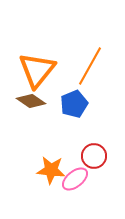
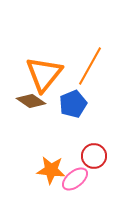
orange triangle: moved 7 px right, 4 px down
blue pentagon: moved 1 px left
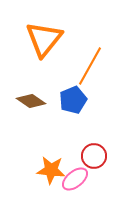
orange triangle: moved 35 px up
blue pentagon: moved 4 px up
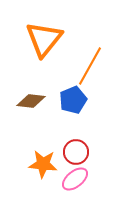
brown diamond: rotated 28 degrees counterclockwise
red circle: moved 18 px left, 4 px up
orange star: moved 8 px left, 6 px up
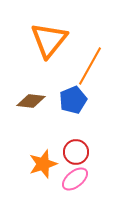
orange triangle: moved 5 px right, 1 px down
orange star: rotated 24 degrees counterclockwise
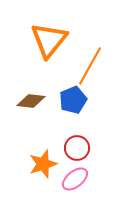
red circle: moved 1 px right, 4 px up
